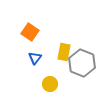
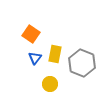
orange square: moved 1 px right, 2 px down
yellow rectangle: moved 9 px left, 2 px down
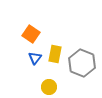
yellow circle: moved 1 px left, 3 px down
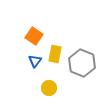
orange square: moved 3 px right, 2 px down
blue triangle: moved 3 px down
yellow circle: moved 1 px down
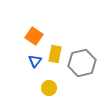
gray hexagon: rotated 24 degrees clockwise
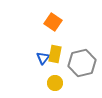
orange square: moved 19 px right, 14 px up
blue triangle: moved 8 px right, 3 px up
yellow circle: moved 6 px right, 5 px up
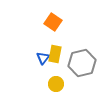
yellow circle: moved 1 px right, 1 px down
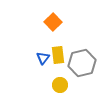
orange square: rotated 12 degrees clockwise
yellow rectangle: moved 3 px right, 1 px down; rotated 18 degrees counterclockwise
yellow circle: moved 4 px right, 1 px down
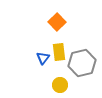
orange square: moved 4 px right
yellow rectangle: moved 1 px right, 3 px up
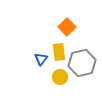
orange square: moved 10 px right, 5 px down
blue triangle: moved 2 px left, 1 px down
yellow circle: moved 8 px up
